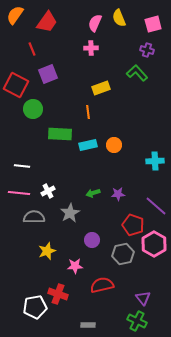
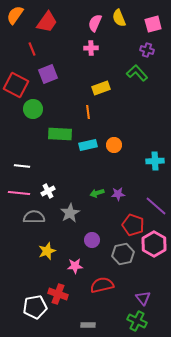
green arrow: moved 4 px right
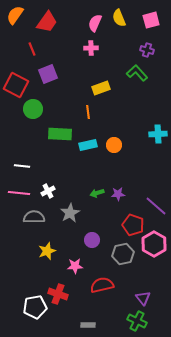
pink square: moved 2 px left, 4 px up
cyan cross: moved 3 px right, 27 px up
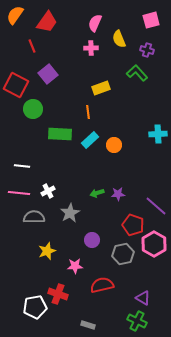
yellow semicircle: moved 21 px down
red line: moved 3 px up
purple square: rotated 18 degrees counterclockwise
cyan rectangle: moved 2 px right, 5 px up; rotated 30 degrees counterclockwise
purple triangle: rotated 21 degrees counterclockwise
gray rectangle: rotated 16 degrees clockwise
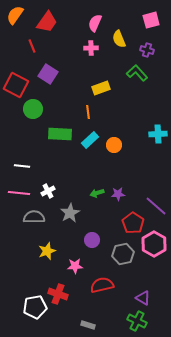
purple square: rotated 18 degrees counterclockwise
red pentagon: moved 2 px up; rotated 15 degrees clockwise
